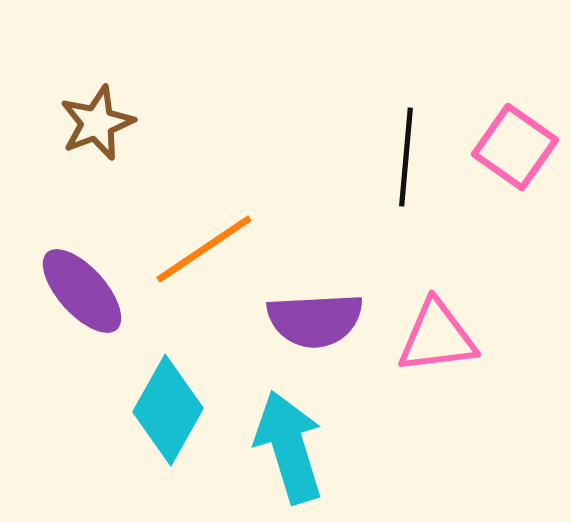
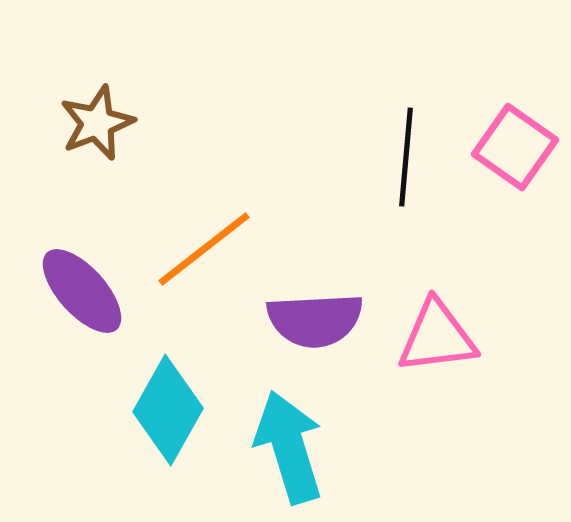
orange line: rotated 4 degrees counterclockwise
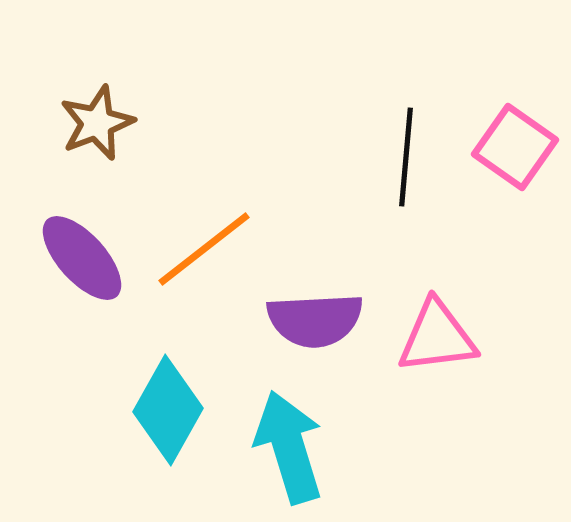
purple ellipse: moved 33 px up
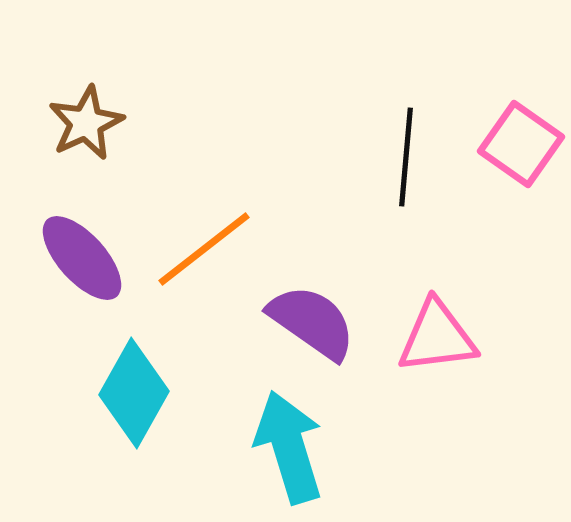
brown star: moved 11 px left; rotated 4 degrees counterclockwise
pink square: moved 6 px right, 3 px up
purple semicircle: moved 3 px left, 2 px down; rotated 142 degrees counterclockwise
cyan diamond: moved 34 px left, 17 px up
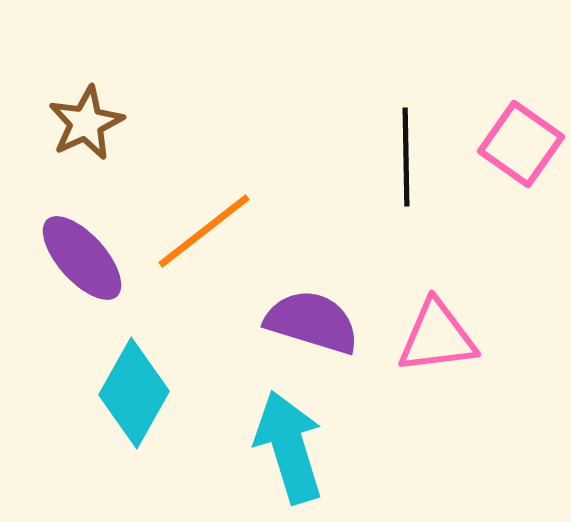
black line: rotated 6 degrees counterclockwise
orange line: moved 18 px up
purple semicircle: rotated 18 degrees counterclockwise
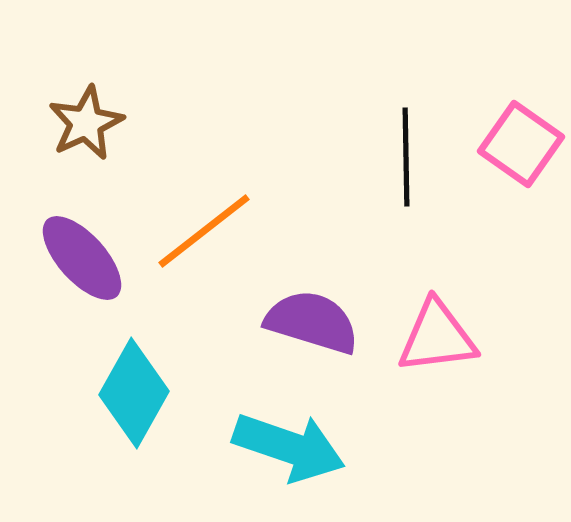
cyan arrow: rotated 126 degrees clockwise
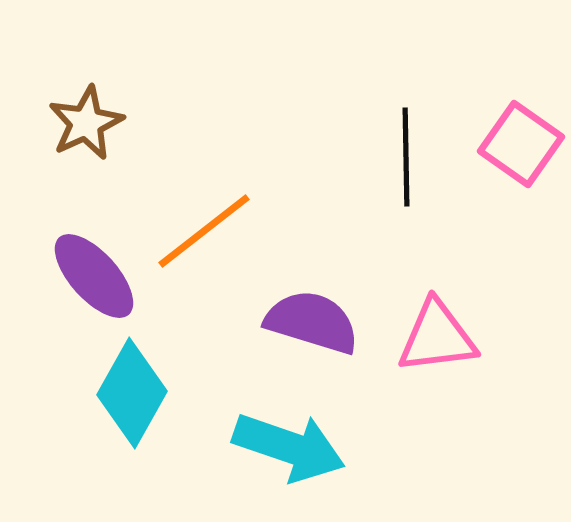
purple ellipse: moved 12 px right, 18 px down
cyan diamond: moved 2 px left
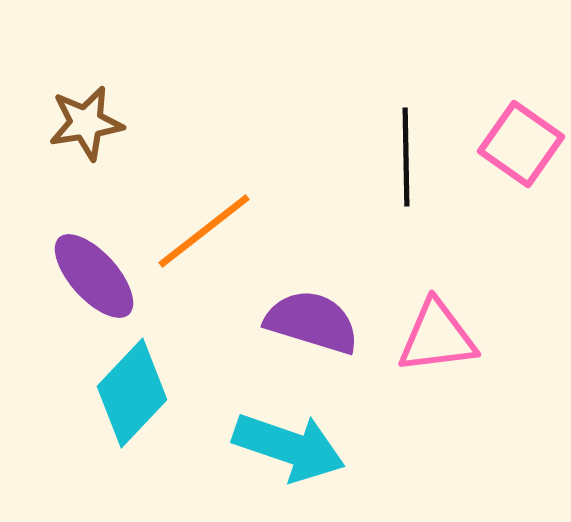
brown star: rotated 16 degrees clockwise
cyan diamond: rotated 14 degrees clockwise
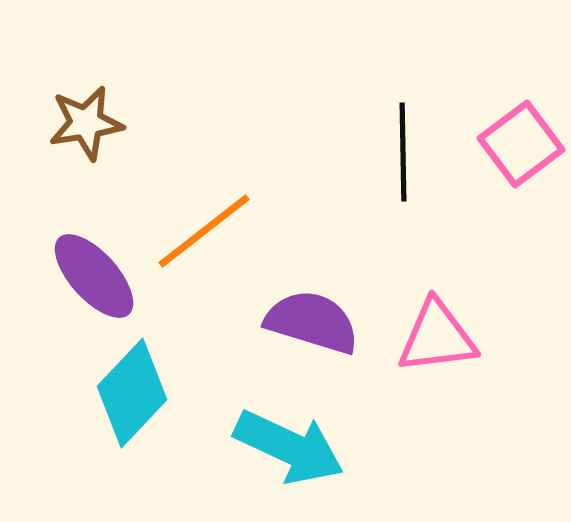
pink square: rotated 18 degrees clockwise
black line: moved 3 px left, 5 px up
cyan arrow: rotated 6 degrees clockwise
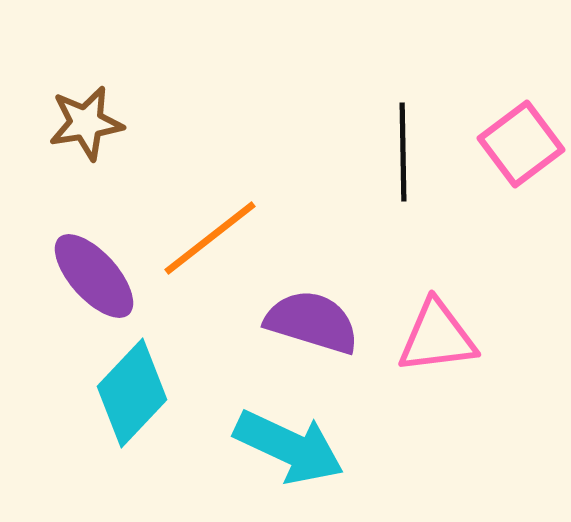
orange line: moved 6 px right, 7 px down
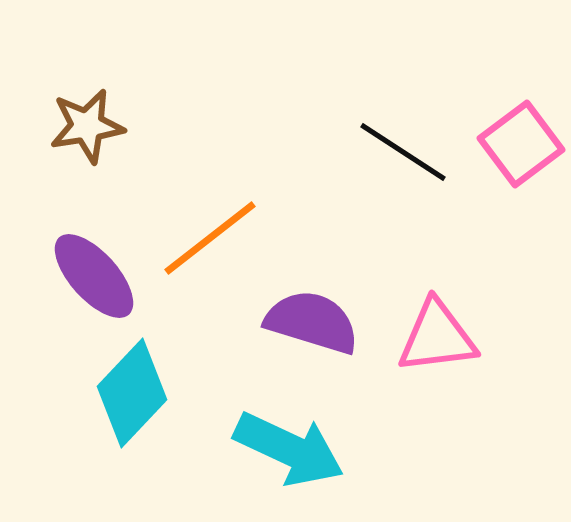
brown star: moved 1 px right, 3 px down
black line: rotated 56 degrees counterclockwise
cyan arrow: moved 2 px down
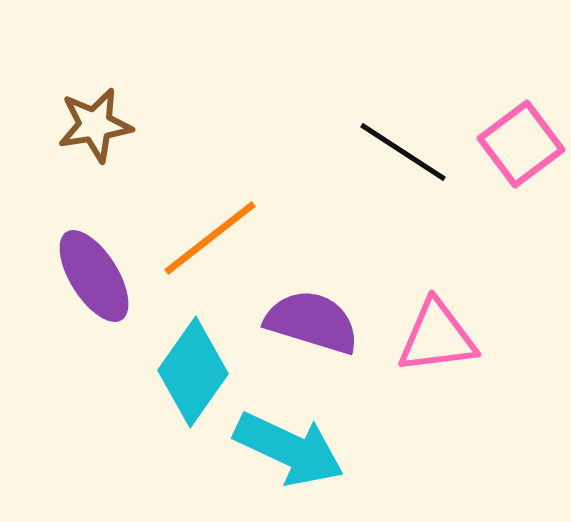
brown star: moved 8 px right, 1 px up
purple ellipse: rotated 10 degrees clockwise
cyan diamond: moved 61 px right, 21 px up; rotated 8 degrees counterclockwise
